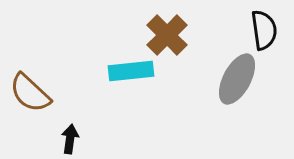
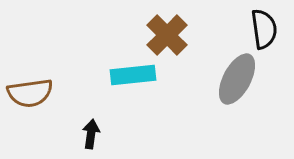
black semicircle: moved 1 px up
cyan rectangle: moved 2 px right, 4 px down
brown semicircle: rotated 51 degrees counterclockwise
black arrow: moved 21 px right, 5 px up
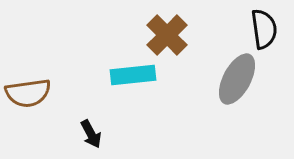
brown semicircle: moved 2 px left
black arrow: rotated 144 degrees clockwise
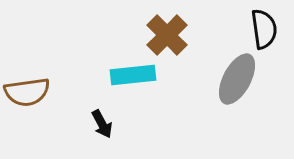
brown semicircle: moved 1 px left, 1 px up
black arrow: moved 11 px right, 10 px up
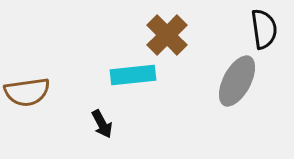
gray ellipse: moved 2 px down
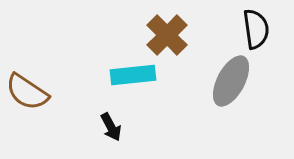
black semicircle: moved 8 px left
gray ellipse: moved 6 px left
brown semicircle: rotated 42 degrees clockwise
black arrow: moved 9 px right, 3 px down
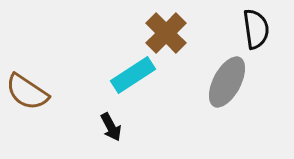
brown cross: moved 1 px left, 2 px up
cyan rectangle: rotated 27 degrees counterclockwise
gray ellipse: moved 4 px left, 1 px down
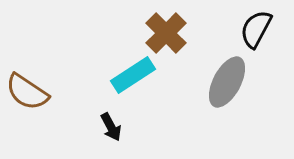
black semicircle: rotated 144 degrees counterclockwise
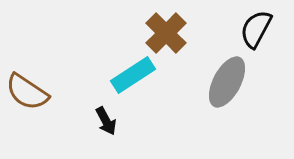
black arrow: moved 5 px left, 6 px up
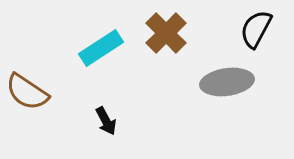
cyan rectangle: moved 32 px left, 27 px up
gray ellipse: rotated 54 degrees clockwise
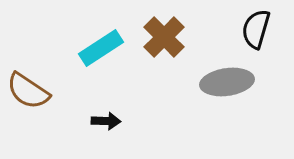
black semicircle: rotated 12 degrees counterclockwise
brown cross: moved 2 px left, 4 px down
brown semicircle: moved 1 px right, 1 px up
black arrow: rotated 60 degrees counterclockwise
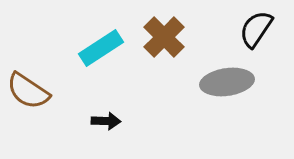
black semicircle: rotated 18 degrees clockwise
